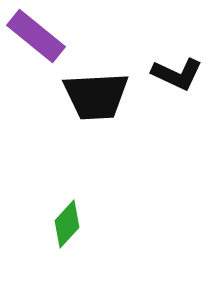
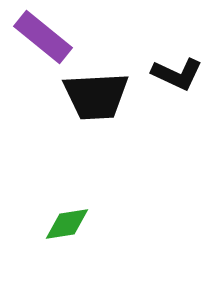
purple rectangle: moved 7 px right, 1 px down
green diamond: rotated 39 degrees clockwise
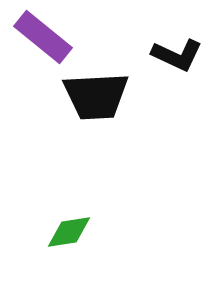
black L-shape: moved 19 px up
green diamond: moved 2 px right, 8 px down
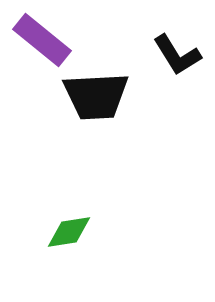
purple rectangle: moved 1 px left, 3 px down
black L-shape: rotated 33 degrees clockwise
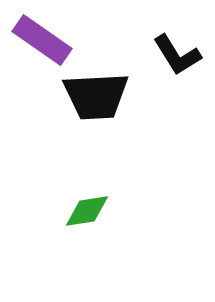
purple rectangle: rotated 4 degrees counterclockwise
green diamond: moved 18 px right, 21 px up
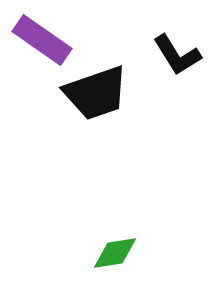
black trapezoid: moved 3 px up; rotated 16 degrees counterclockwise
green diamond: moved 28 px right, 42 px down
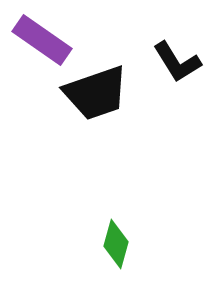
black L-shape: moved 7 px down
green diamond: moved 1 px right, 9 px up; rotated 66 degrees counterclockwise
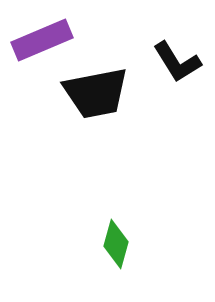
purple rectangle: rotated 58 degrees counterclockwise
black trapezoid: rotated 8 degrees clockwise
